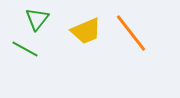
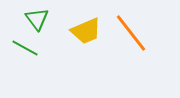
green triangle: rotated 15 degrees counterclockwise
green line: moved 1 px up
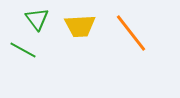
yellow trapezoid: moved 6 px left, 5 px up; rotated 20 degrees clockwise
green line: moved 2 px left, 2 px down
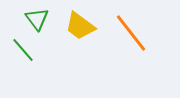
yellow trapezoid: rotated 40 degrees clockwise
green line: rotated 20 degrees clockwise
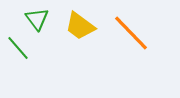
orange line: rotated 6 degrees counterclockwise
green line: moved 5 px left, 2 px up
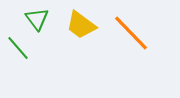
yellow trapezoid: moved 1 px right, 1 px up
